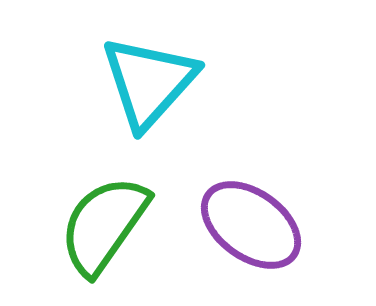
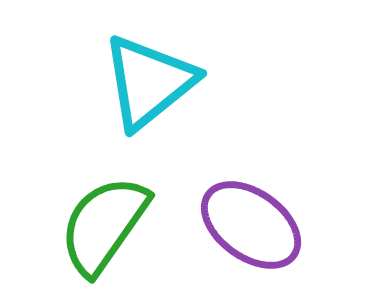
cyan triangle: rotated 9 degrees clockwise
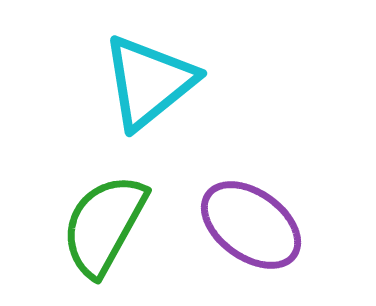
green semicircle: rotated 6 degrees counterclockwise
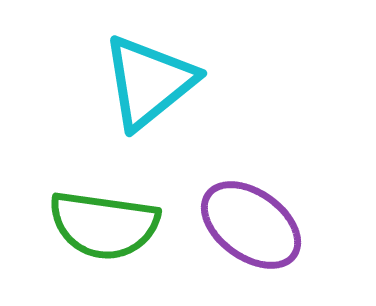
green semicircle: rotated 111 degrees counterclockwise
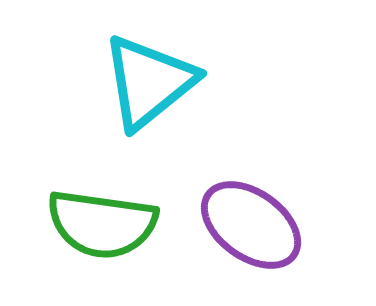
green semicircle: moved 2 px left, 1 px up
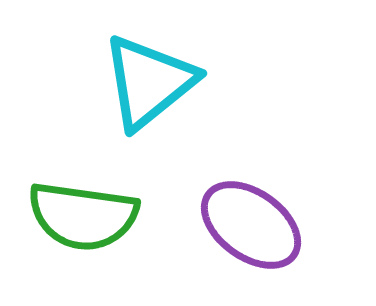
green semicircle: moved 19 px left, 8 px up
